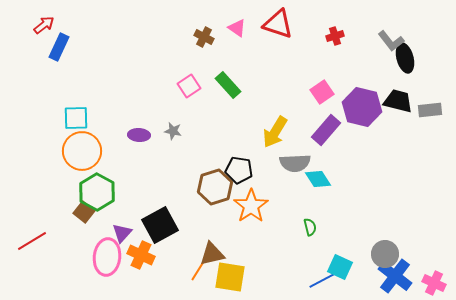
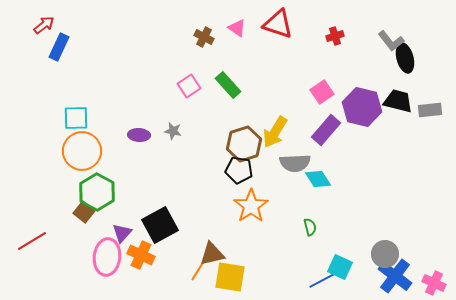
brown hexagon at (215, 187): moved 29 px right, 43 px up
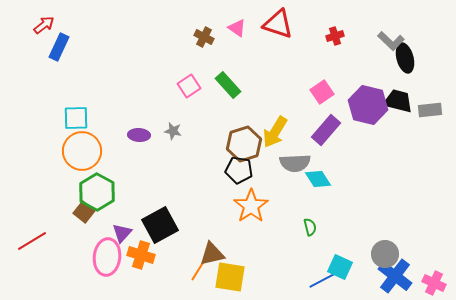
gray L-shape at (391, 41): rotated 8 degrees counterclockwise
purple hexagon at (362, 107): moved 6 px right, 2 px up
orange cross at (141, 255): rotated 8 degrees counterclockwise
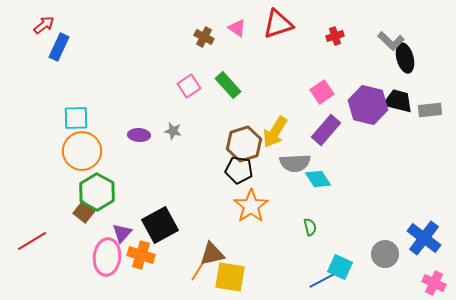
red triangle at (278, 24): rotated 36 degrees counterclockwise
blue cross at (395, 276): moved 29 px right, 38 px up
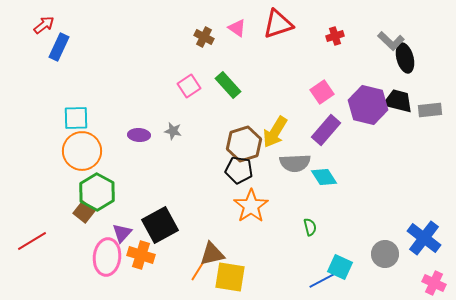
cyan diamond at (318, 179): moved 6 px right, 2 px up
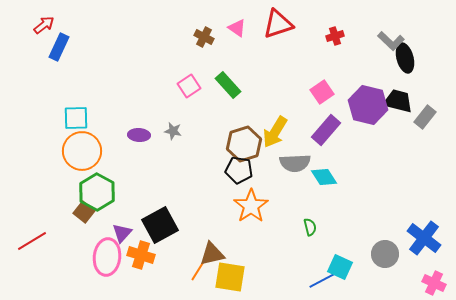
gray rectangle at (430, 110): moved 5 px left, 7 px down; rotated 45 degrees counterclockwise
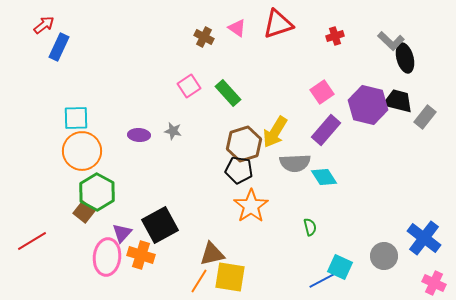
green rectangle at (228, 85): moved 8 px down
gray circle at (385, 254): moved 1 px left, 2 px down
orange line at (199, 269): moved 12 px down
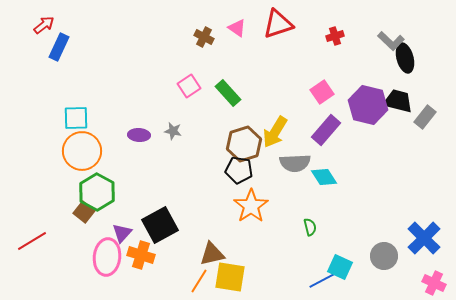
blue cross at (424, 238): rotated 8 degrees clockwise
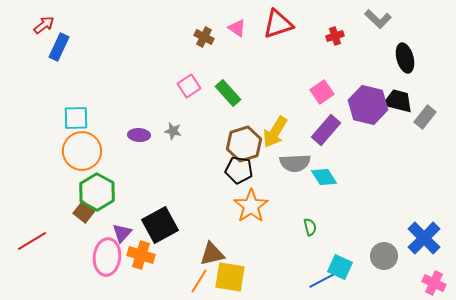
gray L-shape at (391, 41): moved 13 px left, 22 px up
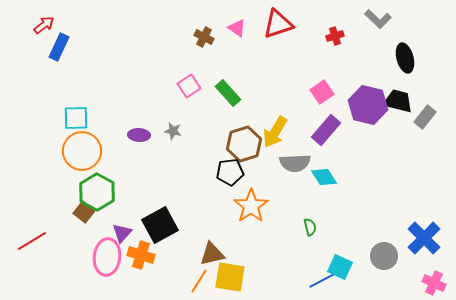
black pentagon at (239, 170): moved 9 px left, 2 px down; rotated 16 degrees counterclockwise
